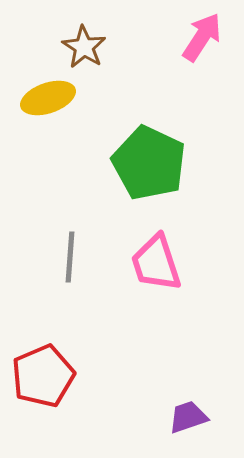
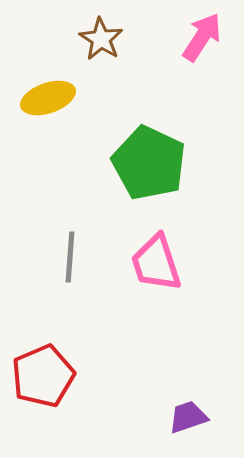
brown star: moved 17 px right, 8 px up
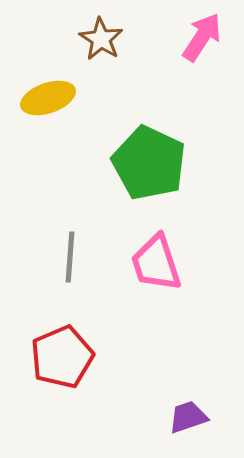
red pentagon: moved 19 px right, 19 px up
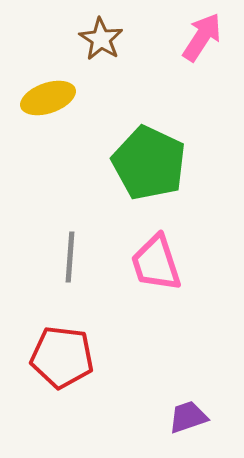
red pentagon: rotated 30 degrees clockwise
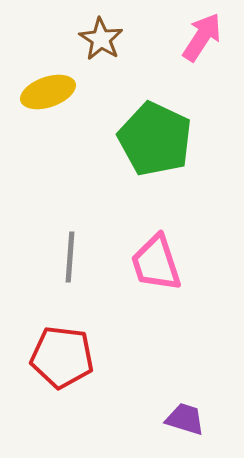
yellow ellipse: moved 6 px up
green pentagon: moved 6 px right, 24 px up
purple trapezoid: moved 3 px left, 2 px down; rotated 36 degrees clockwise
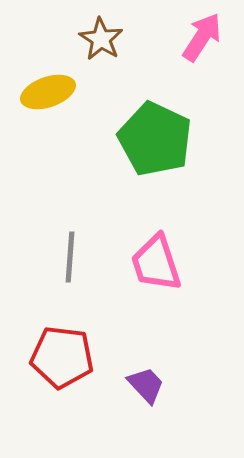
purple trapezoid: moved 39 px left, 34 px up; rotated 30 degrees clockwise
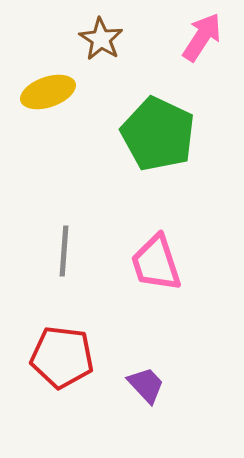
green pentagon: moved 3 px right, 5 px up
gray line: moved 6 px left, 6 px up
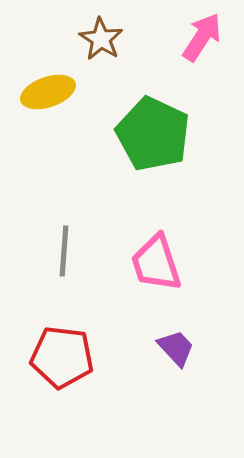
green pentagon: moved 5 px left
purple trapezoid: moved 30 px right, 37 px up
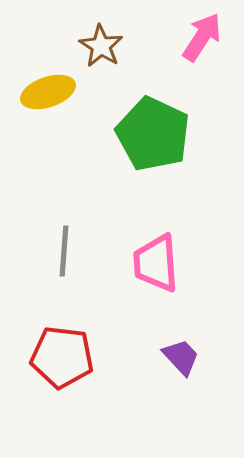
brown star: moved 7 px down
pink trapezoid: rotated 14 degrees clockwise
purple trapezoid: moved 5 px right, 9 px down
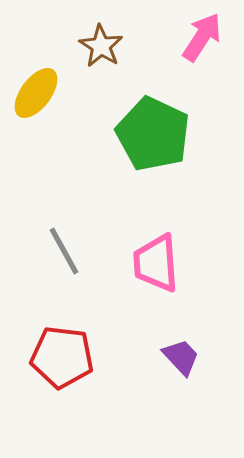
yellow ellipse: moved 12 px left, 1 px down; rotated 34 degrees counterclockwise
gray line: rotated 33 degrees counterclockwise
